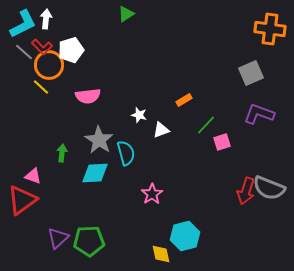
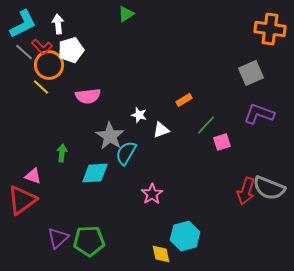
white arrow: moved 12 px right, 5 px down; rotated 12 degrees counterclockwise
gray star: moved 11 px right, 4 px up
cyan semicircle: rotated 135 degrees counterclockwise
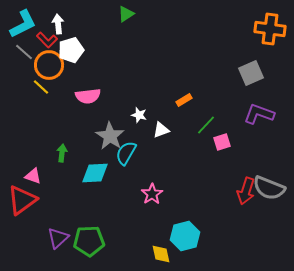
red L-shape: moved 5 px right, 7 px up
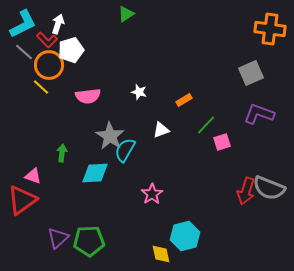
white arrow: rotated 24 degrees clockwise
white star: moved 23 px up
cyan semicircle: moved 1 px left, 3 px up
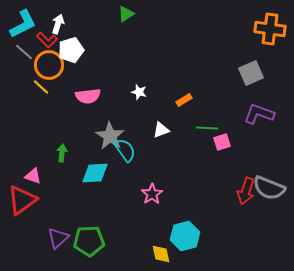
green line: moved 1 px right, 3 px down; rotated 50 degrees clockwise
cyan semicircle: rotated 115 degrees clockwise
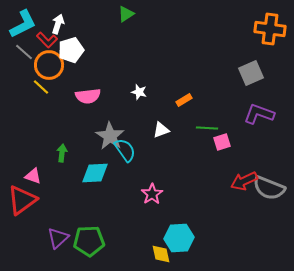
red arrow: moved 2 px left, 10 px up; rotated 48 degrees clockwise
cyan hexagon: moved 6 px left, 2 px down; rotated 12 degrees clockwise
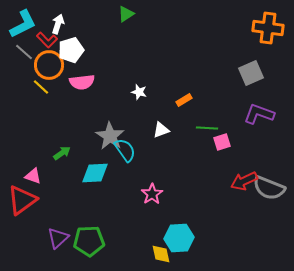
orange cross: moved 2 px left, 1 px up
pink semicircle: moved 6 px left, 14 px up
green arrow: rotated 48 degrees clockwise
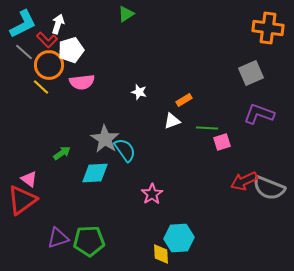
white triangle: moved 11 px right, 9 px up
gray star: moved 5 px left, 3 px down
pink triangle: moved 4 px left, 3 px down; rotated 18 degrees clockwise
purple triangle: rotated 25 degrees clockwise
yellow diamond: rotated 10 degrees clockwise
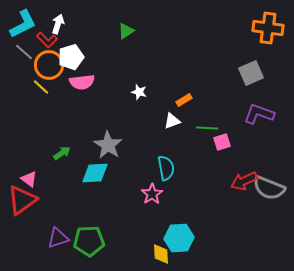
green triangle: moved 17 px down
white pentagon: moved 7 px down
gray star: moved 3 px right, 6 px down
cyan semicircle: moved 41 px right, 18 px down; rotated 25 degrees clockwise
